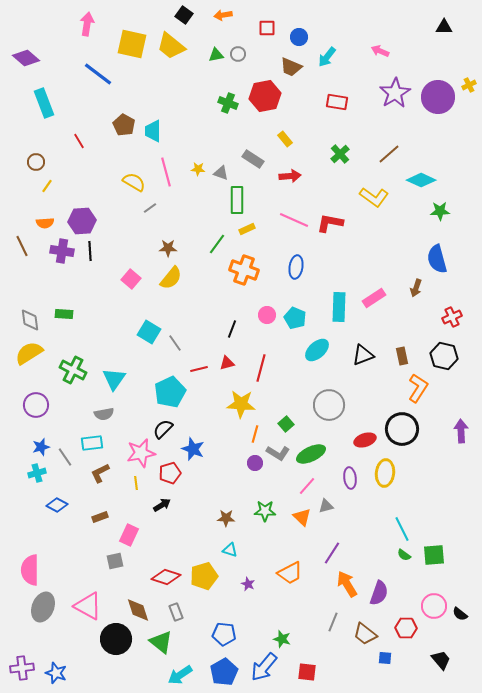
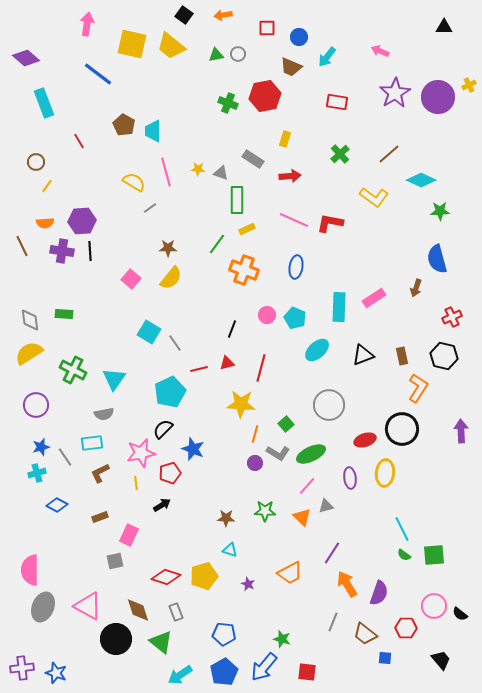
yellow rectangle at (285, 139): rotated 56 degrees clockwise
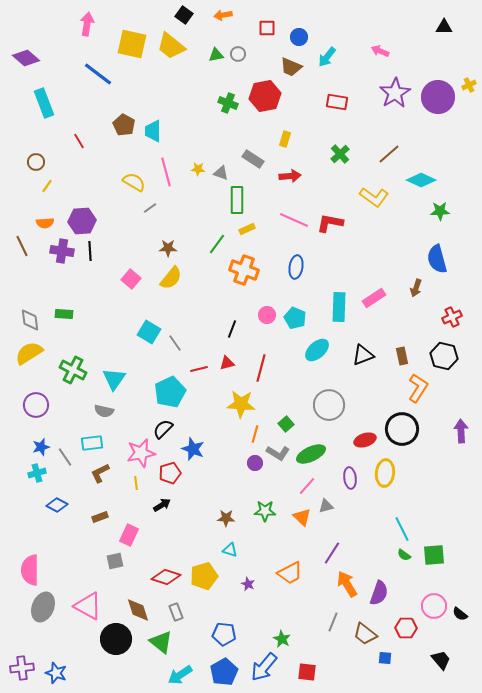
gray semicircle at (104, 414): moved 3 px up; rotated 24 degrees clockwise
green star at (282, 639): rotated 12 degrees clockwise
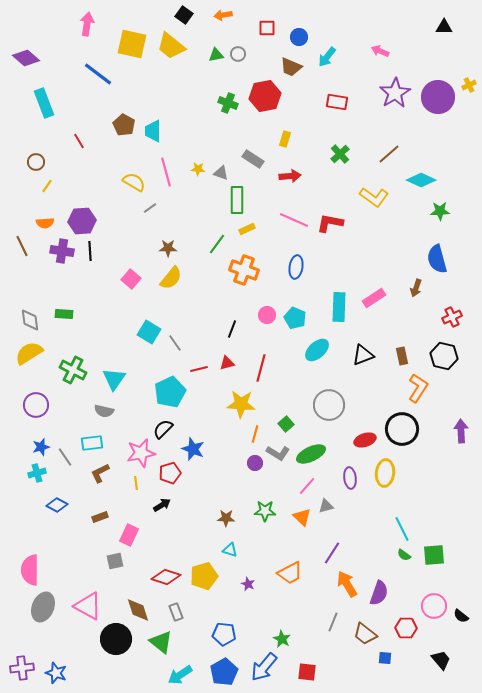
black semicircle at (460, 614): moved 1 px right, 2 px down
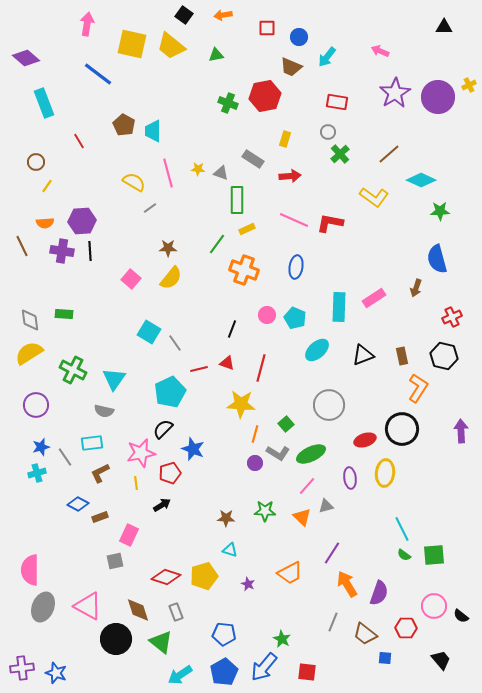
gray circle at (238, 54): moved 90 px right, 78 px down
pink line at (166, 172): moved 2 px right, 1 px down
red triangle at (227, 363): rotated 35 degrees clockwise
blue diamond at (57, 505): moved 21 px right, 1 px up
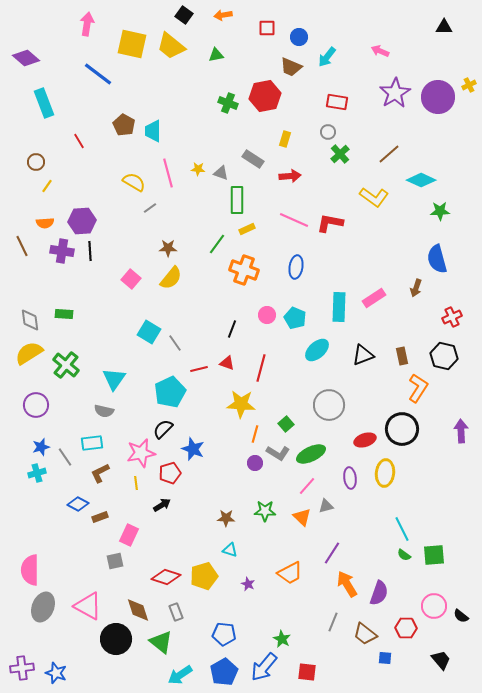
green cross at (73, 370): moved 7 px left, 5 px up; rotated 12 degrees clockwise
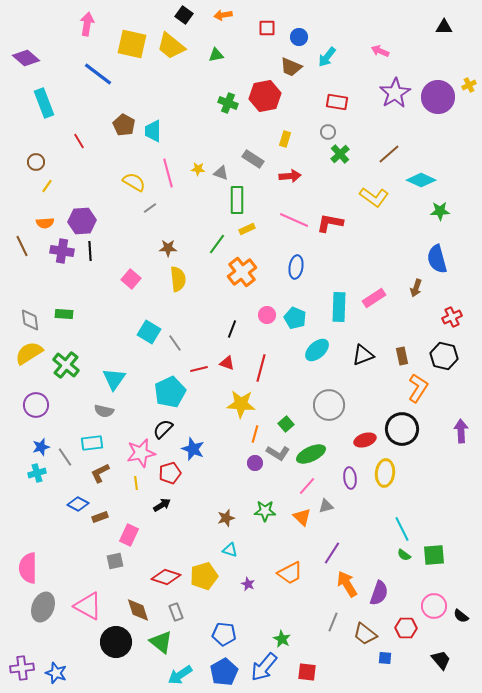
orange cross at (244, 270): moved 2 px left, 2 px down; rotated 32 degrees clockwise
yellow semicircle at (171, 278): moved 7 px right, 1 px down; rotated 45 degrees counterclockwise
brown star at (226, 518): rotated 18 degrees counterclockwise
pink semicircle at (30, 570): moved 2 px left, 2 px up
black circle at (116, 639): moved 3 px down
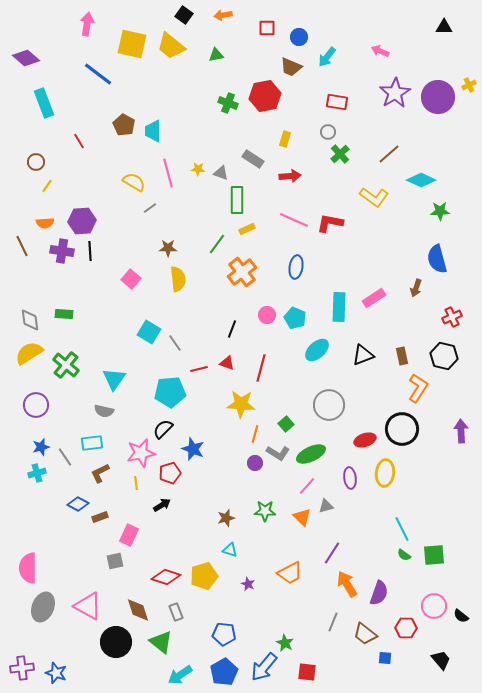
cyan pentagon at (170, 392): rotated 20 degrees clockwise
green star at (282, 639): moved 3 px right, 4 px down
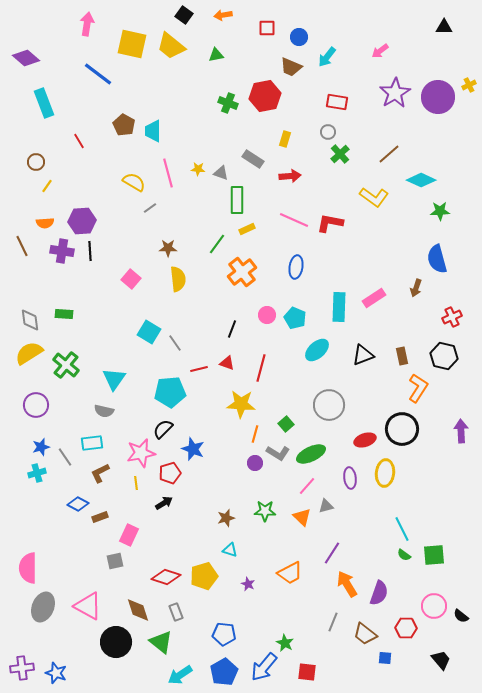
pink arrow at (380, 51): rotated 60 degrees counterclockwise
black arrow at (162, 505): moved 2 px right, 2 px up
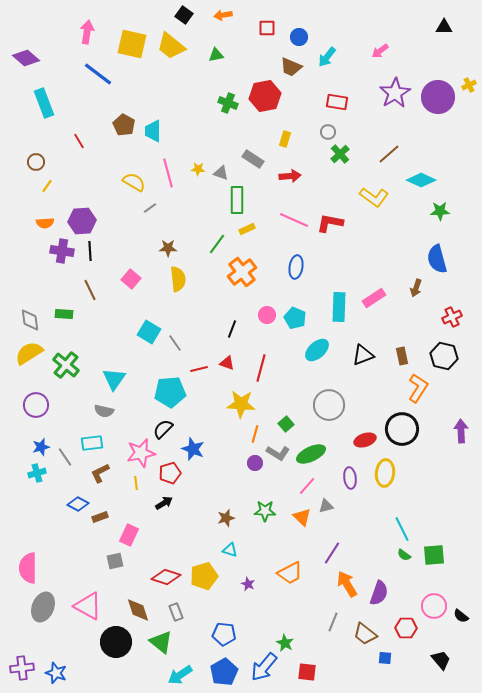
pink arrow at (87, 24): moved 8 px down
brown line at (22, 246): moved 68 px right, 44 px down
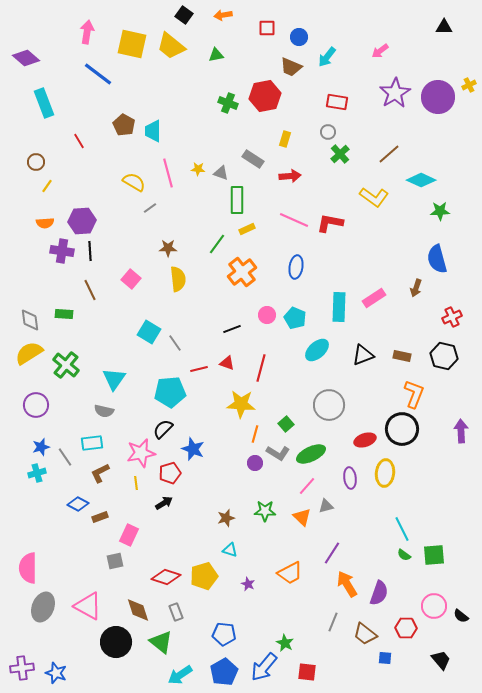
black line at (232, 329): rotated 48 degrees clockwise
brown rectangle at (402, 356): rotated 66 degrees counterclockwise
orange L-shape at (418, 388): moved 4 px left, 6 px down; rotated 12 degrees counterclockwise
